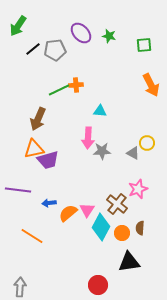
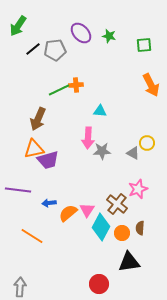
red circle: moved 1 px right, 1 px up
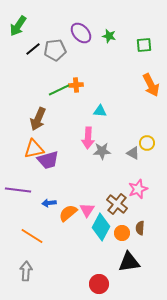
gray arrow: moved 6 px right, 16 px up
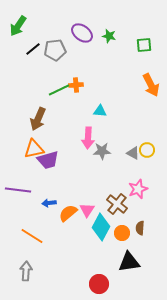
purple ellipse: moved 1 px right; rotated 10 degrees counterclockwise
yellow circle: moved 7 px down
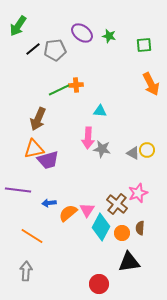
orange arrow: moved 1 px up
gray star: moved 2 px up; rotated 12 degrees clockwise
pink star: moved 4 px down
